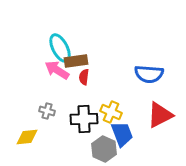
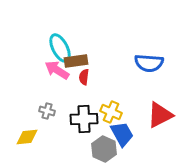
blue semicircle: moved 11 px up
blue trapezoid: rotated 8 degrees counterclockwise
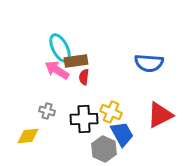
yellow diamond: moved 1 px right, 1 px up
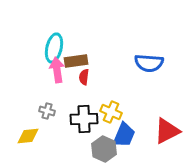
cyan ellipse: moved 6 px left; rotated 40 degrees clockwise
pink arrow: rotated 50 degrees clockwise
red triangle: moved 7 px right, 16 px down
blue trapezoid: moved 2 px right, 1 px down; rotated 52 degrees clockwise
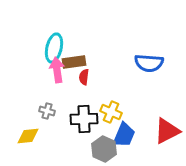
brown rectangle: moved 2 px left, 1 px down
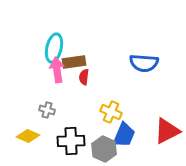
blue semicircle: moved 5 px left
gray cross: moved 1 px up
black cross: moved 13 px left, 22 px down
yellow diamond: rotated 30 degrees clockwise
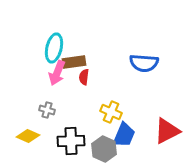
pink arrow: moved 3 px down; rotated 150 degrees counterclockwise
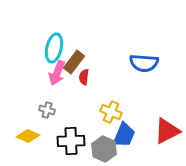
brown rectangle: rotated 45 degrees counterclockwise
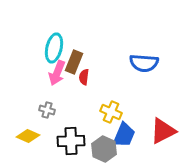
brown rectangle: rotated 15 degrees counterclockwise
red triangle: moved 4 px left
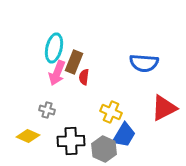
red triangle: moved 1 px right, 23 px up
blue trapezoid: rotated 8 degrees clockwise
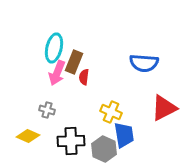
blue trapezoid: rotated 40 degrees counterclockwise
